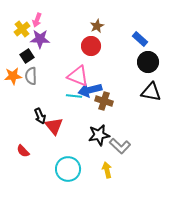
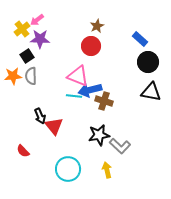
pink arrow: rotated 32 degrees clockwise
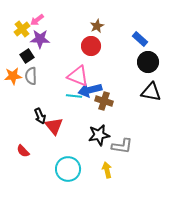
gray L-shape: moved 2 px right; rotated 35 degrees counterclockwise
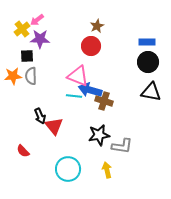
blue rectangle: moved 7 px right, 3 px down; rotated 42 degrees counterclockwise
black square: rotated 32 degrees clockwise
blue arrow: rotated 30 degrees clockwise
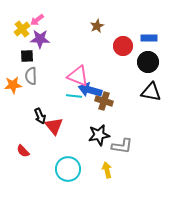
blue rectangle: moved 2 px right, 4 px up
red circle: moved 32 px right
orange star: moved 9 px down
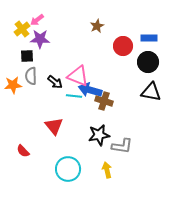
black arrow: moved 15 px right, 34 px up; rotated 28 degrees counterclockwise
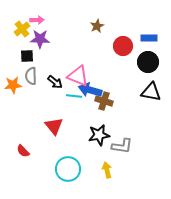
pink arrow: rotated 144 degrees counterclockwise
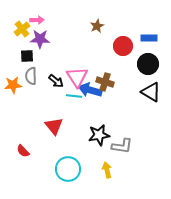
black circle: moved 2 px down
pink triangle: moved 1 px left, 1 px down; rotated 35 degrees clockwise
black arrow: moved 1 px right, 1 px up
black triangle: rotated 20 degrees clockwise
brown cross: moved 1 px right, 19 px up
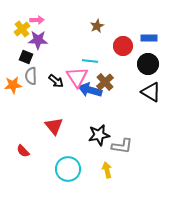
purple star: moved 2 px left, 1 px down
black square: moved 1 px left, 1 px down; rotated 24 degrees clockwise
brown cross: rotated 30 degrees clockwise
cyan line: moved 16 px right, 35 px up
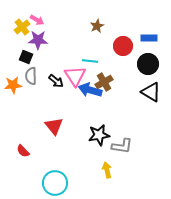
pink arrow: rotated 32 degrees clockwise
yellow cross: moved 2 px up
pink triangle: moved 2 px left, 1 px up
brown cross: moved 1 px left; rotated 12 degrees clockwise
cyan circle: moved 13 px left, 14 px down
